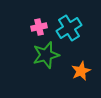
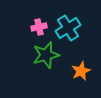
cyan cross: moved 1 px left
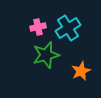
pink cross: moved 1 px left
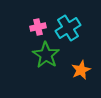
green star: rotated 24 degrees counterclockwise
orange star: moved 1 px up
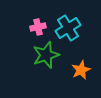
green star: rotated 20 degrees clockwise
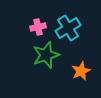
orange star: moved 1 px down
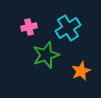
pink cross: moved 9 px left
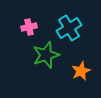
cyan cross: moved 1 px right
